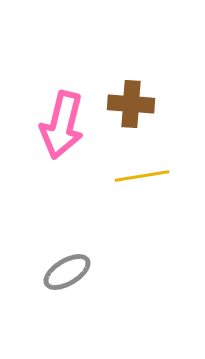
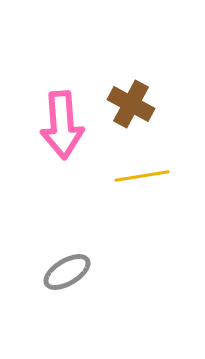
brown cross: rotated 24 degrees clockwise
pink arrow: rotated 18 degrees counterclockwise
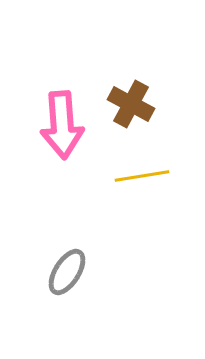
gray ellipse: rotated 27 degrees counterclockwise
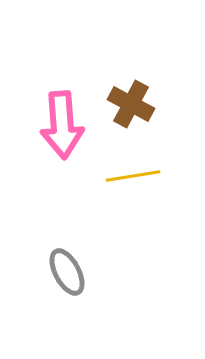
yellow line: moved 9 px left
gray ellipse: rotated 60 degrees counterclockwise
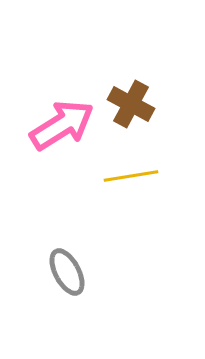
pink arrow: rotated 118 degrees counterclockwise
yellow line: moved 2 px left
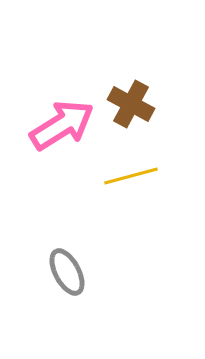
yellow line: rotated 6 degrees counterclockwise
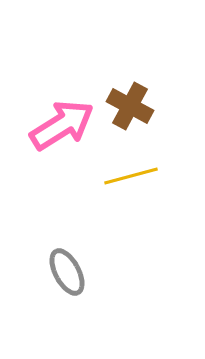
brown cross: moved 1 px left, 2 px down
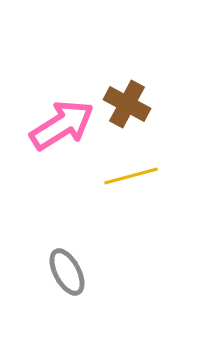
brown cross: moved 3 px left, 2 px up
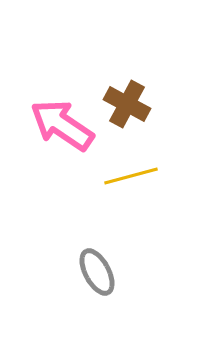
pink arrow: rotated 114 degrees counterclockwise
gray ellipse: moved 30 px right
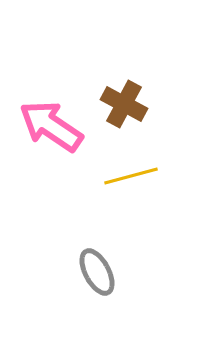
brown cross: moved 3 px left
pink arrow: moved 11 px left, 1 px down
